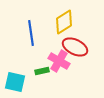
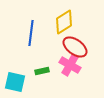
blue line: rotated 15 degrees clockwise
red ellipse: rotated 10 degrees clockwise
pink cross: moved 11 px right, 4 px down
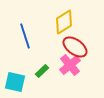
blue line: moved 6 px left, 3 px down; rotated 25 degrees counterclockwise
pink cross: rotated 20 degrees clockwise
green rectangle: rotated 32 degrees counterclockwise
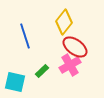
yellow diamond: rotated 20 degrees counterclockwise
pink cross: rotated 10 degrees clockwise
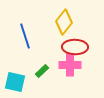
red ellipse: rotated 35 degrees counterclockwise
pink cross: rotated 30 degrees clockwise
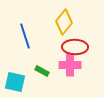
green rectangle: rotated 72 degrees clockwise
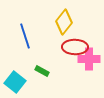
pink cross: moved 19 px right, 6 px up
cyan square: rotated 25 degrees clockwise
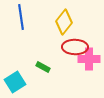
blue line: moved 4 px left, 19 px up; rotated 10 degrees clockwise
green rectangle: moved 1 px right, 4 px up
cyan square: rotated 20 degrees clockwise
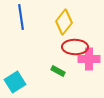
green rectangle: moved 15 px right, 4 px down
